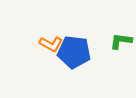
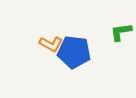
green L-shape: moved 9 px up; rotated 15 degrees counterclockwise
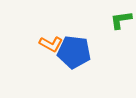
green L-shape: moved 12 px up
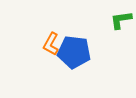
orange L-shape: rotated 90 degrees clockwise
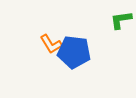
orange L-shape: rotated 60 degrees counterclockwise
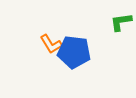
green L-shape: moved 2 px down
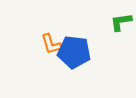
orange L-shape: rotated 15 degrees clockwise
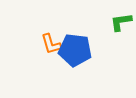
blue pentagon: moved 1 px right, 2 px up
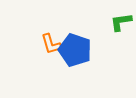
blue pentagon: rotated 12 degrees clockwise
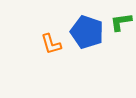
blue pentagon: moved 12 px right, 18 px up
